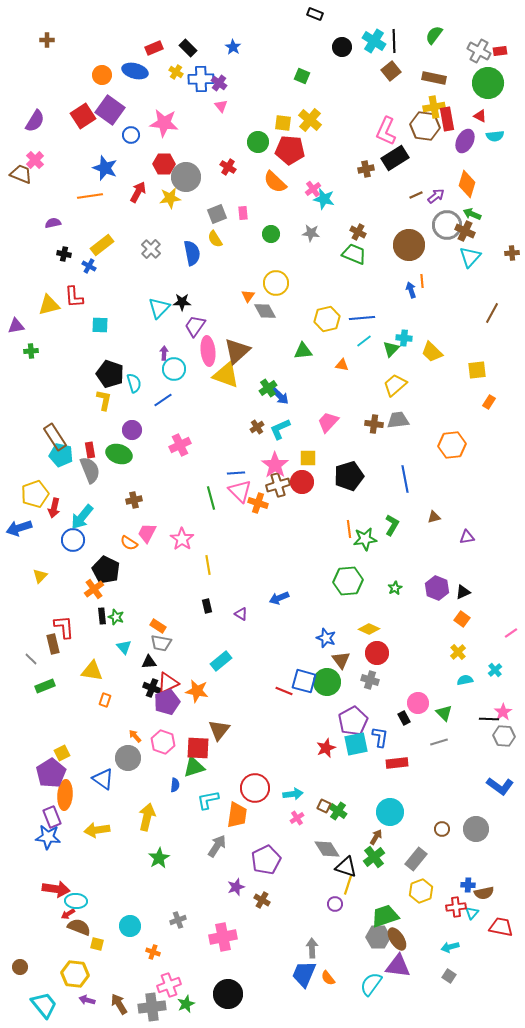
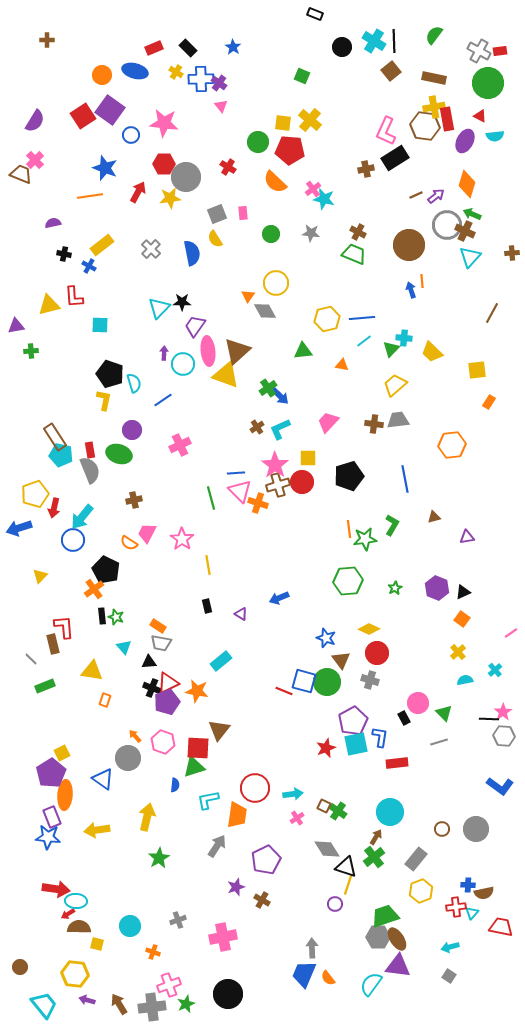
cyan circle at (174, 369): moved 9 px right, 5 px up
brown semicircle at (79, 927): rotated 20 degrees counterclockwise
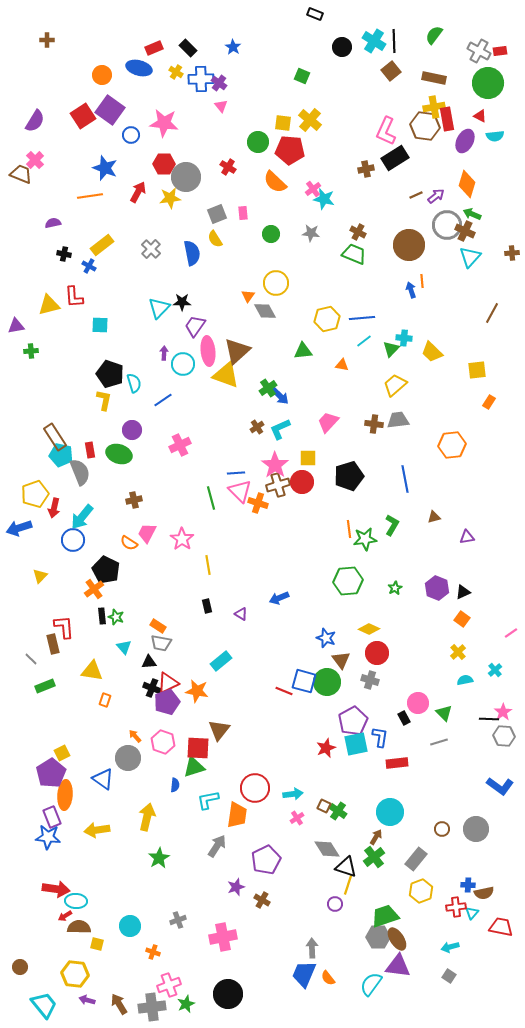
blue ellipse at (135, 71): moved 4 px right, 3 px up
gray semicircle at (90, 470): moved 10 px left, 2 px down
red arrow at (68, 914): moved 3 px left, 2 px down
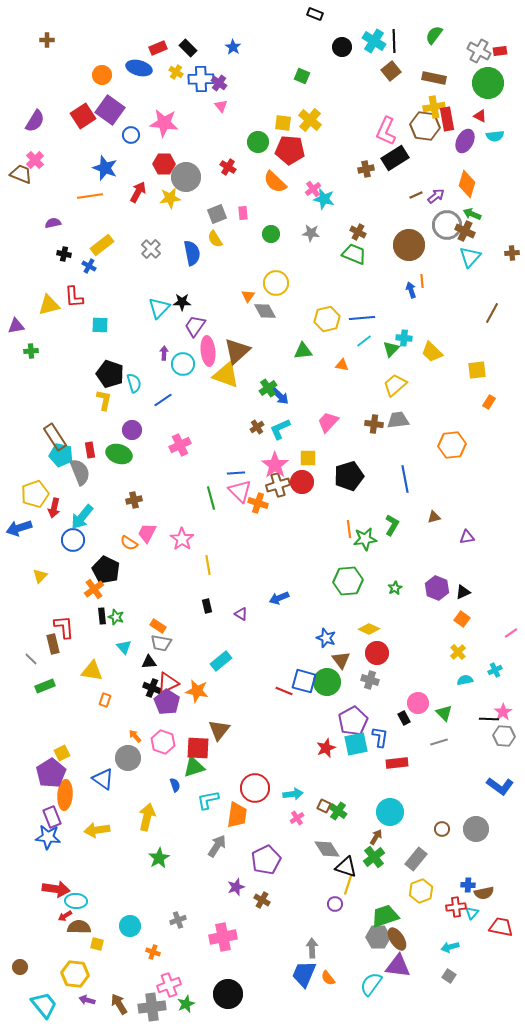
red rectangle at (154, 48): moved 4 px right
cyan cross at (495, 670): rotated 16 degrees clockwise
purple pentagon at (167, 702): rotated 20 degrees counterclockwise
blue semicircle at (175, 785): rotated 24 degrees counterclockwise
